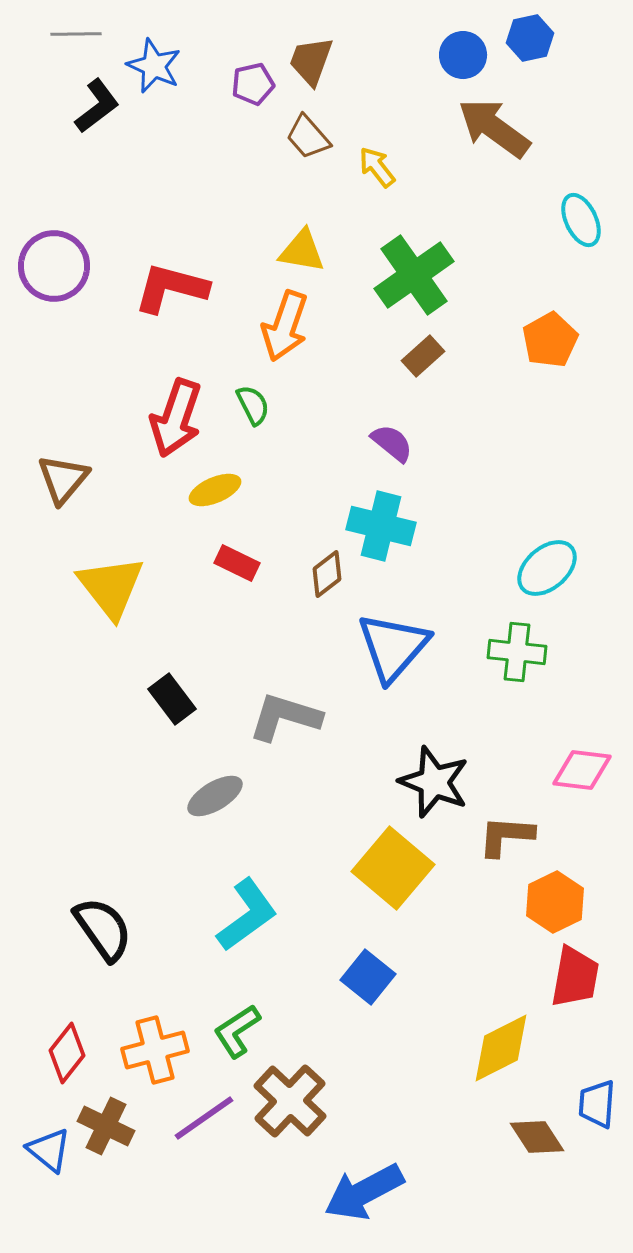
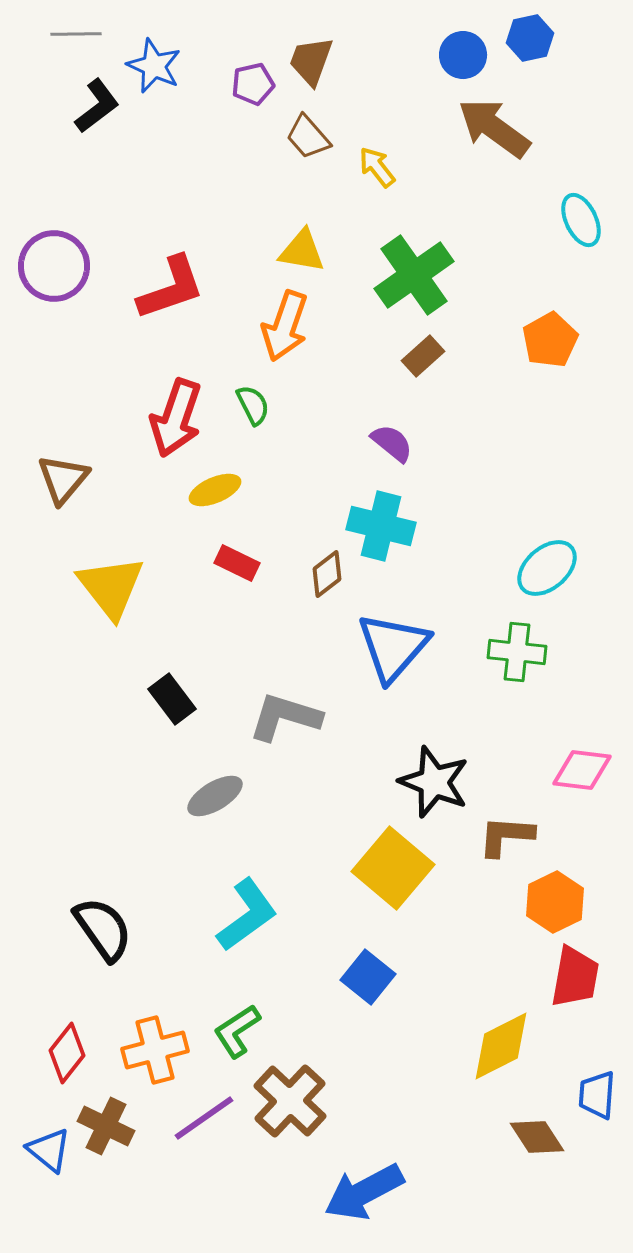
red L-shape at (171, 288): rotated 146 degrees clockwise
yellow diamond at (501, 1048): moved 2 px up
blue trapezoid at (597, 1104): moved 9 px up
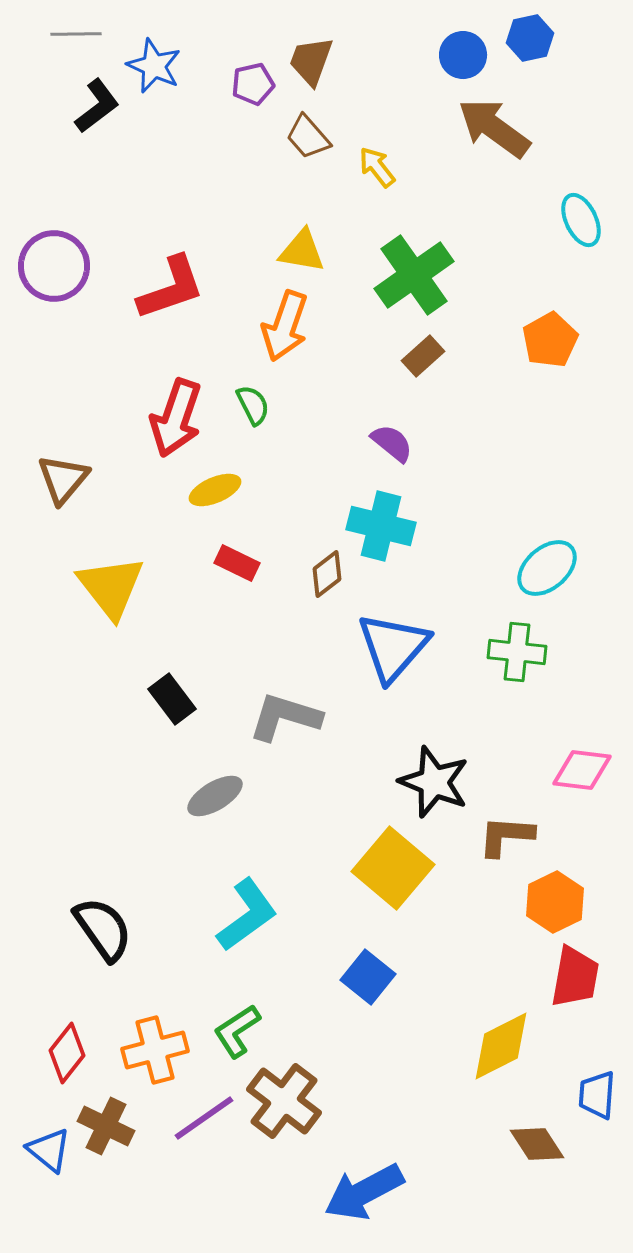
brown cross at (290, 1101): moved 6 px left; rotated 6 degrees counterclockwise
brown diamond at (537, 1137): moved 7 px down
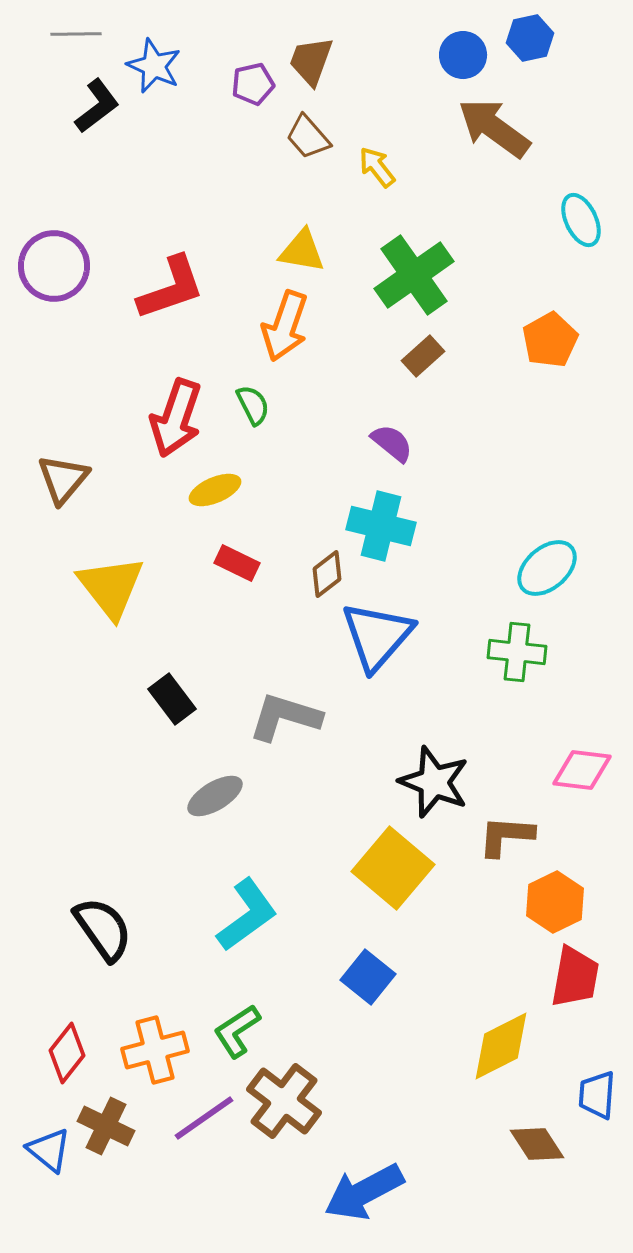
blue triangle at (393, 647): moved 16 px left, 11 px up
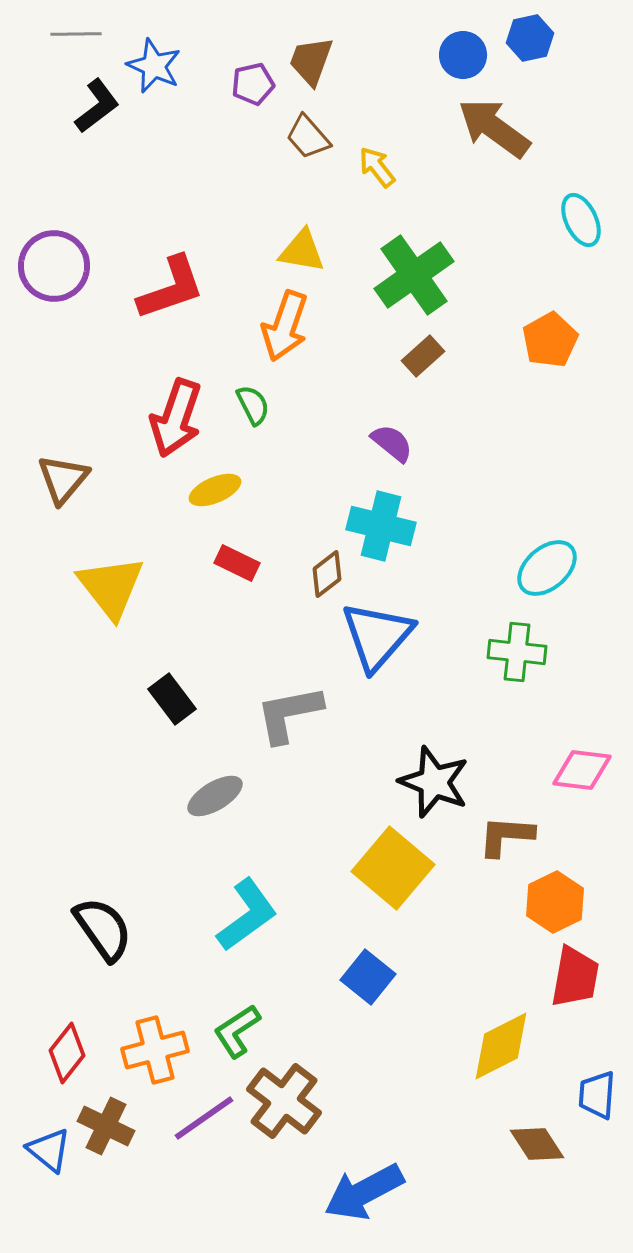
gray L-shape at (285, 717): moved 4 px right, 3 px up; rotated 28 degrees counterclockwise
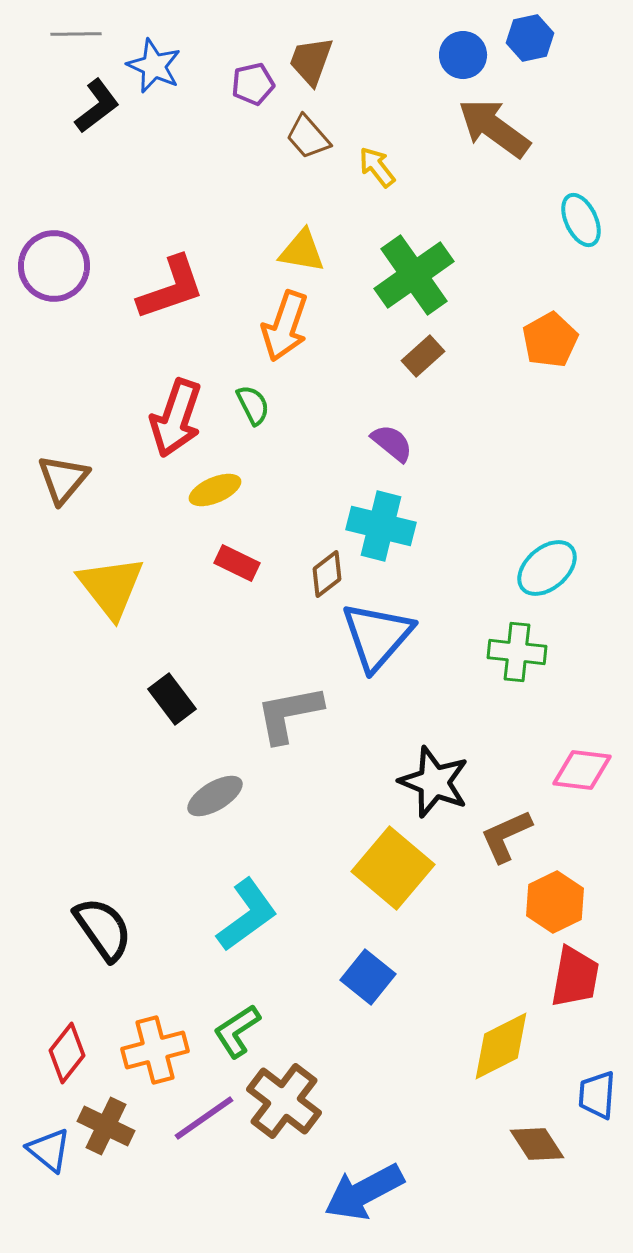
brown L-shape at (506, 836): rotated 28 degrees counterclockwise
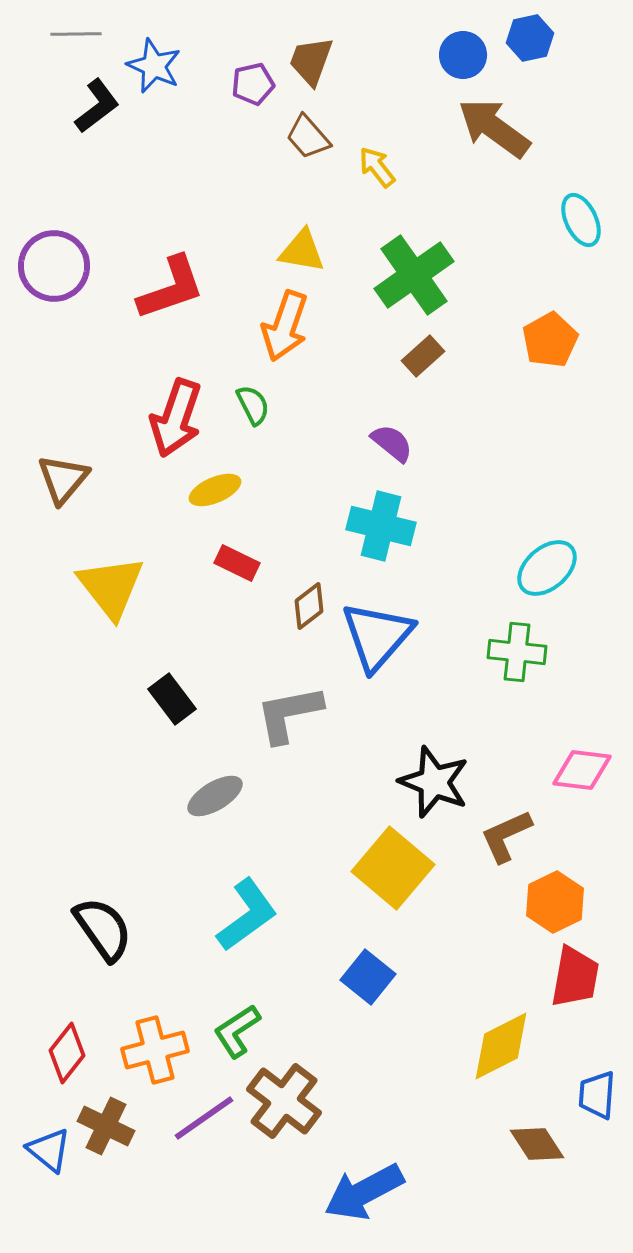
brown diamond at (327, 574): moved 18 px left, 32 px down
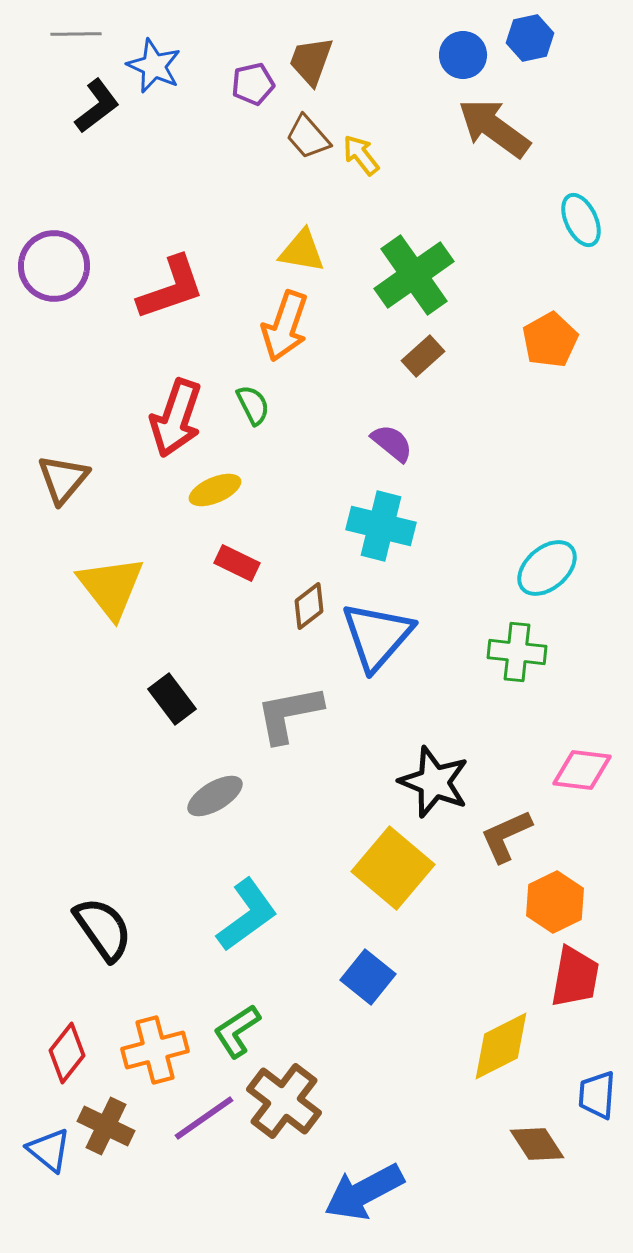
yellow arrow at (377, 167): moved 16 px left, 12 px up
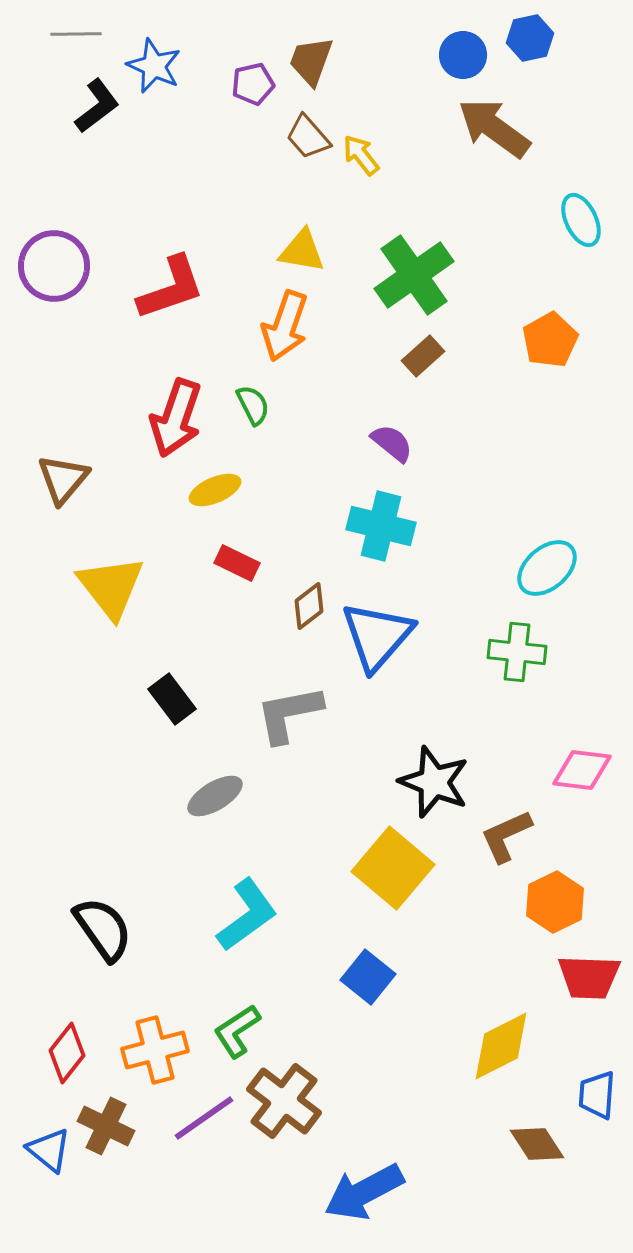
red trapezoid at (575, 977): moved 14 px right; rotated 82 degrees clockwise
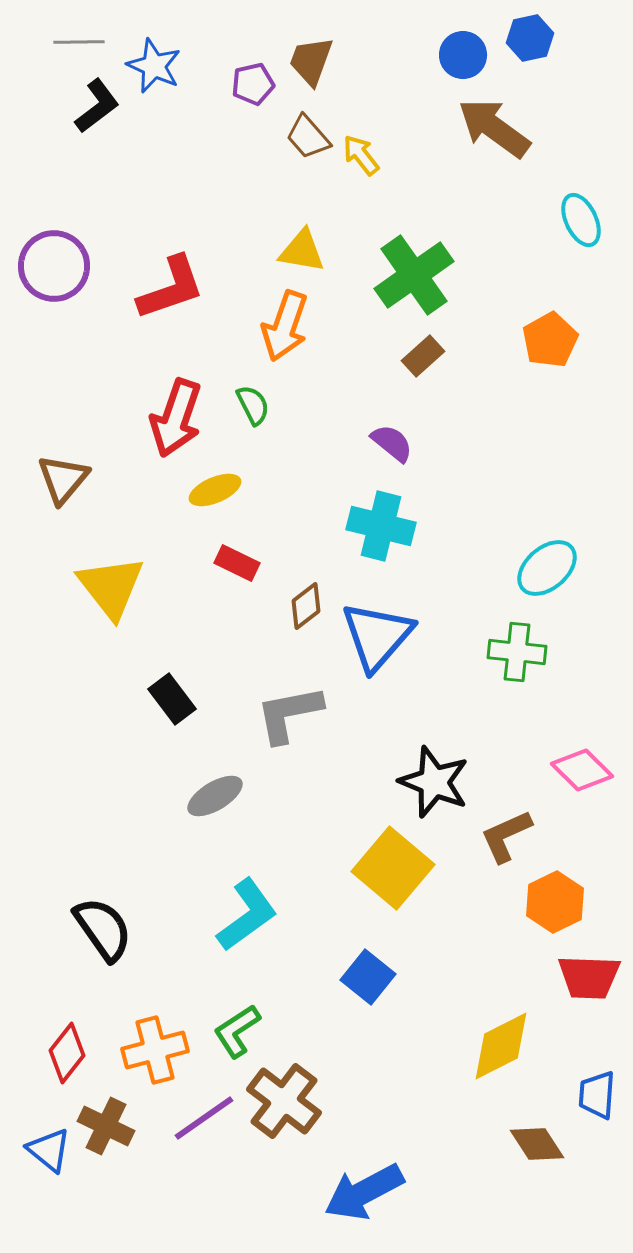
gray line at (76, 34): moved 3 px right, 8 px down
brown diamond at (309, 606): moved 3 px left
pink diamond at (582, 770): rotated 38 degrees clockwise
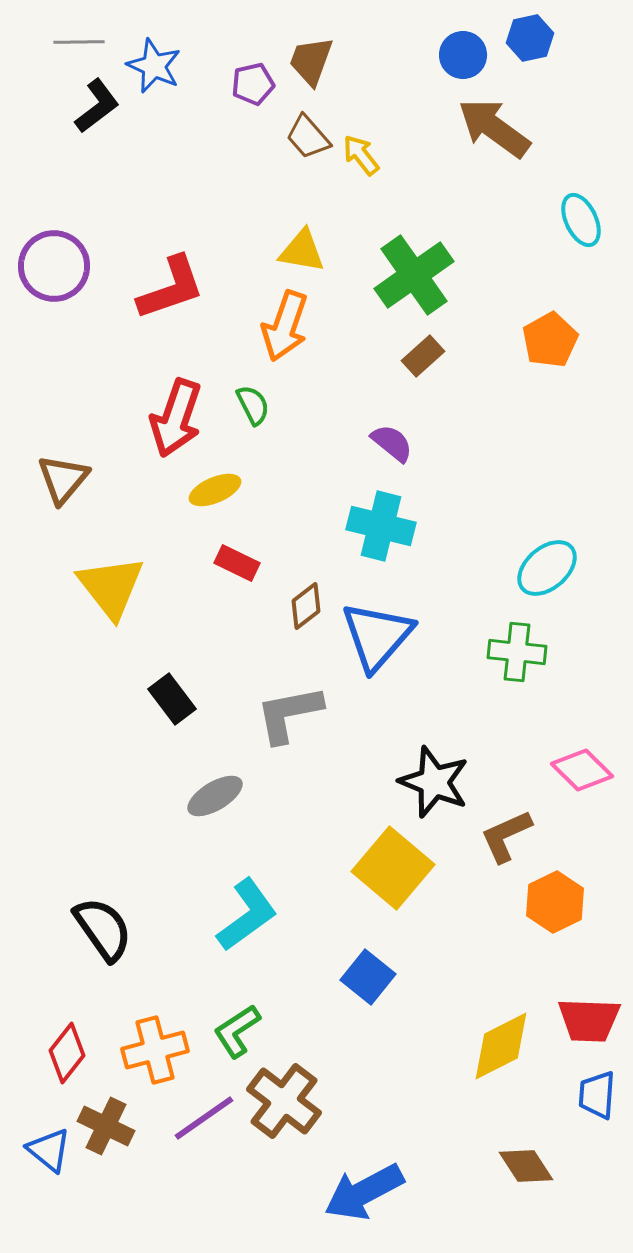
red trapezoid at (589, 977): moved 43 px down
brown diamond at (537, 1144): moved 11 px left, 22 px down
